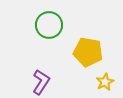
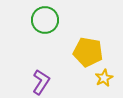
green circle: moved 4 px left, 5 px up
yellow star: moved 1 px left, 4 px up
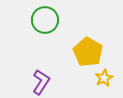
yellow pentagon: rotated 20 degrees clockwise
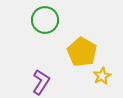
yellow pentagon: moved 6 px left
yellow star: moved 2 px left, 2 px up
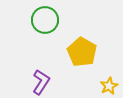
yellow star: moved 7 px right, 10 px down
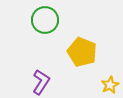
yellow pentagon: rotated 8 degrees counterclockwise
yellow star: moved 1 px right, 1 px up
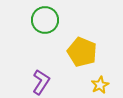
yellow star: moved 10 px left
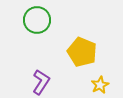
green circle: moved 8 px left
